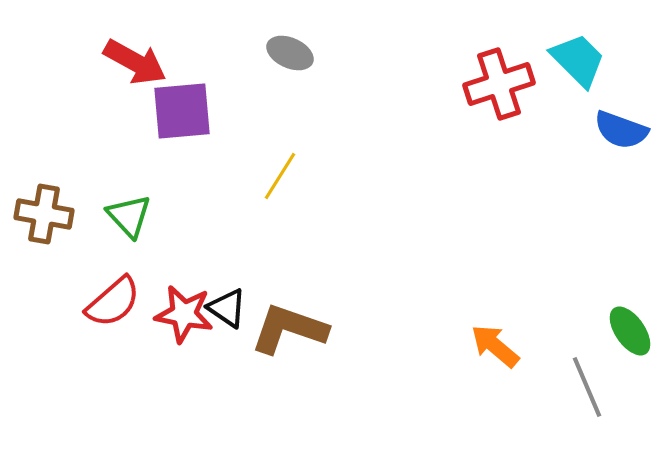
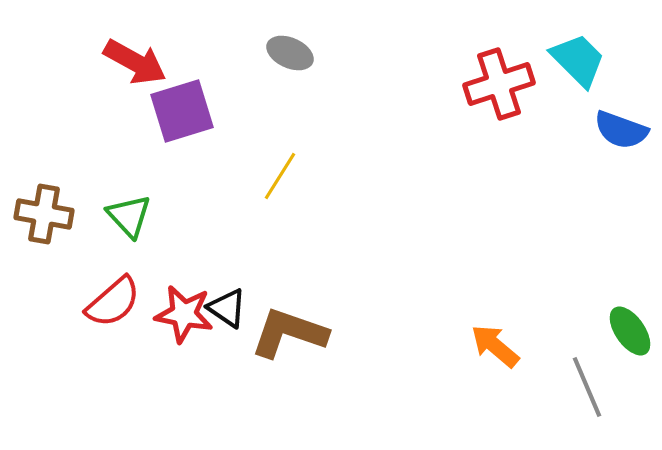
purple square: rotated 12 degrees counterclockwise
brown L-shape: moved 4 px down
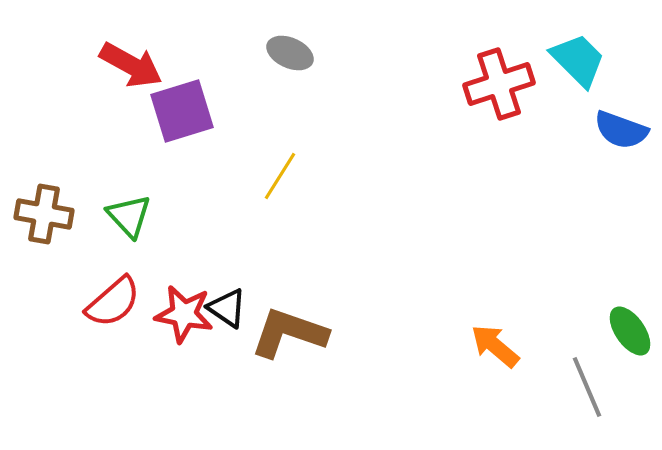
red arrow: moved 4 px left, 3 px down
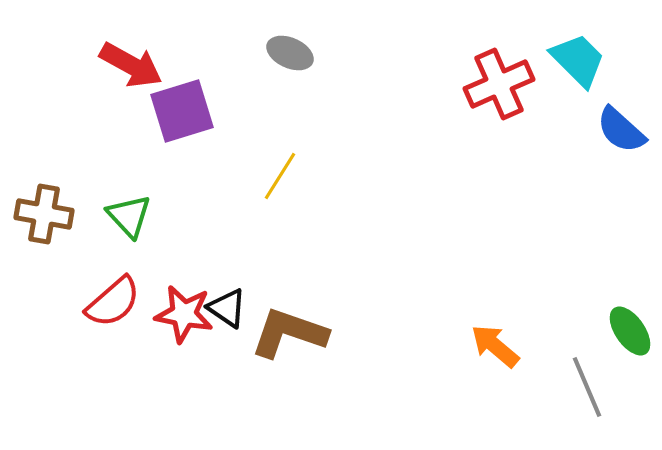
red cross: rotated 6 degrees counterclockwise
blue semicircle: rotated 22 degrees clockwise
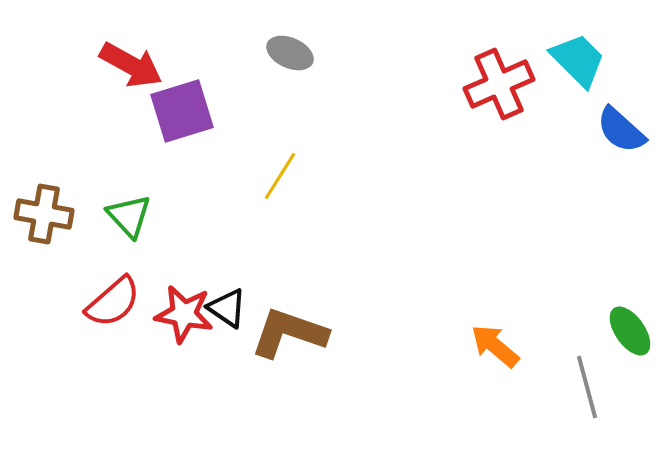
gray line: rotated 8 degrees clockwise
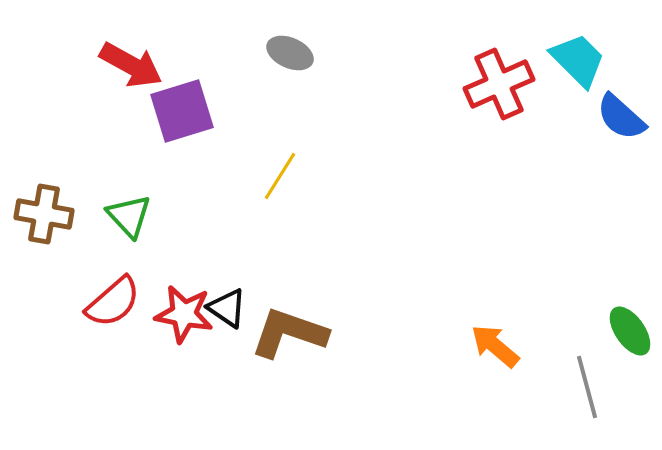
blue semicircle: moved 13 px up
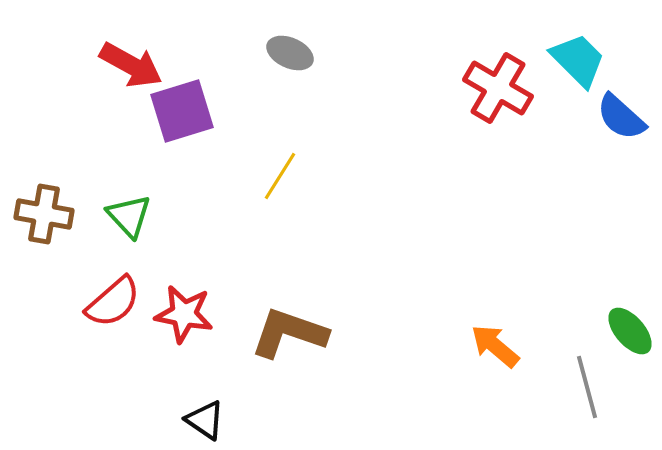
red cross: moved 1 px left, 4 px down; rotated 36 degrees counterclockwise
black triangle: moved 22 px left, 112 px down
green ellipse: rotated 6 degrees counterclockwise
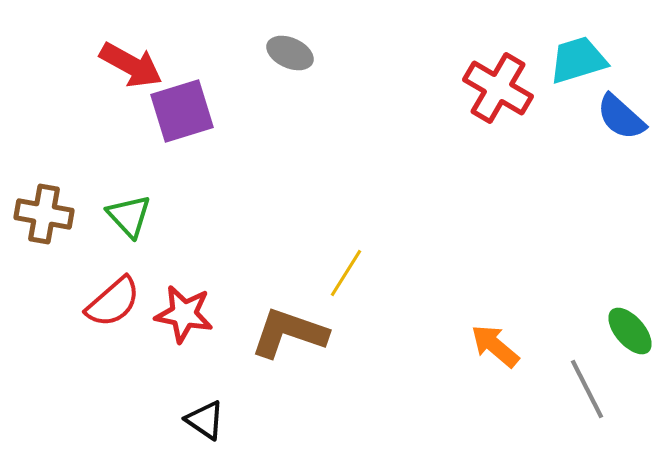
cyan trapezoid: rotated 62 degrees counterclockwise
yellow line: moved 66 px right, 97 px down
gray line: moved 2 px down; rotated 12 degrees counterclockwise
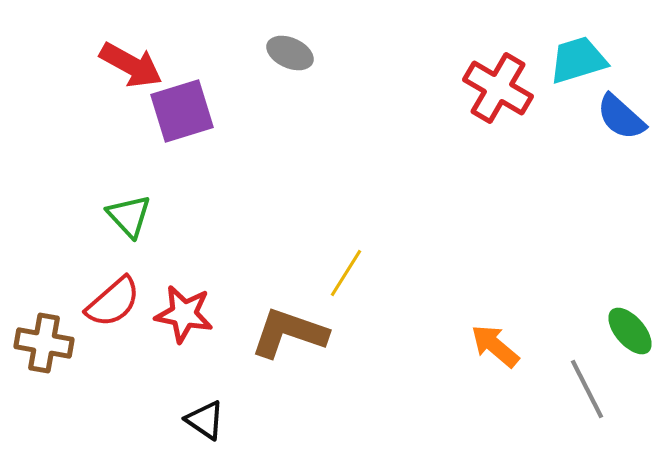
brown cross: moved 129 px down
